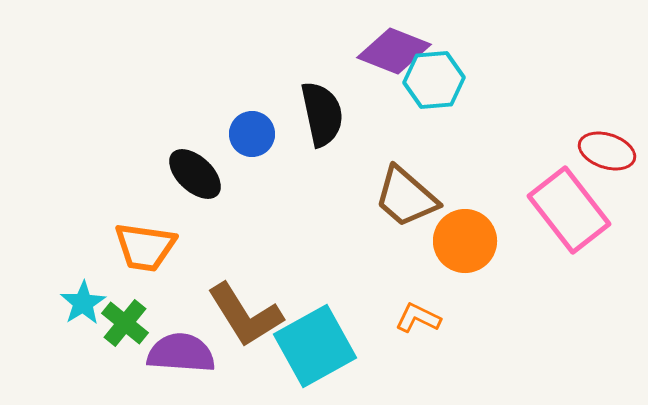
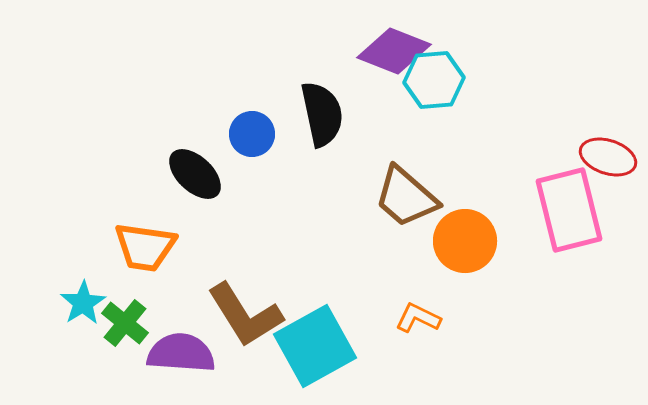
red ellipse: moved 1 px right, 6 px down
pink rectangle: rotated 24 degrees clockwise
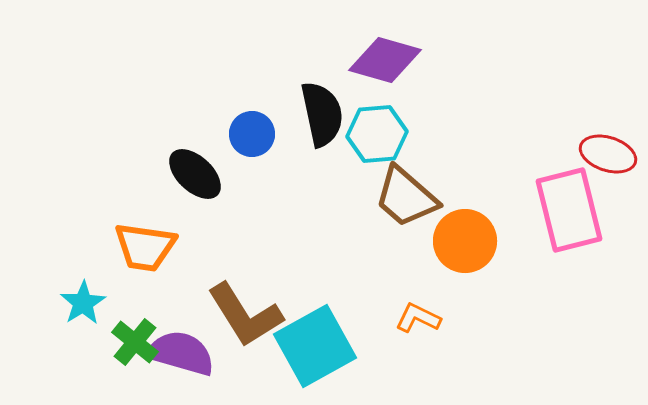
purple diamond: moved 9 px left, 9 px down; rotated 6 degrees counterclockwise
cyan hexagon: moved 57 px left, 54 px down
red ellipse: moved 3 px up
green cross: moved 10 px right, 19 px down
purple semicircle: rotated 12 degrees clockwise
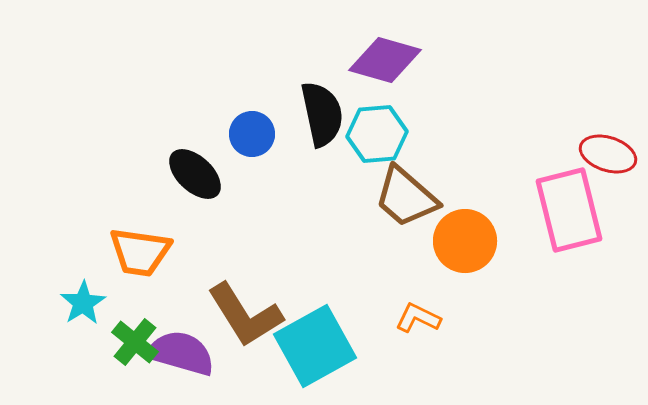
orange trapezoid: moved 5 px left, 5 px down
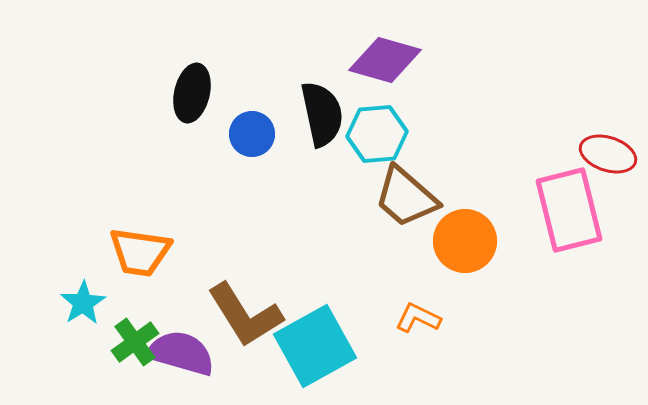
black ellipse: moved 3 px left, 81 px up; rotated 60 degrees clockwise
green cross: rotated 15 degrees clockwise
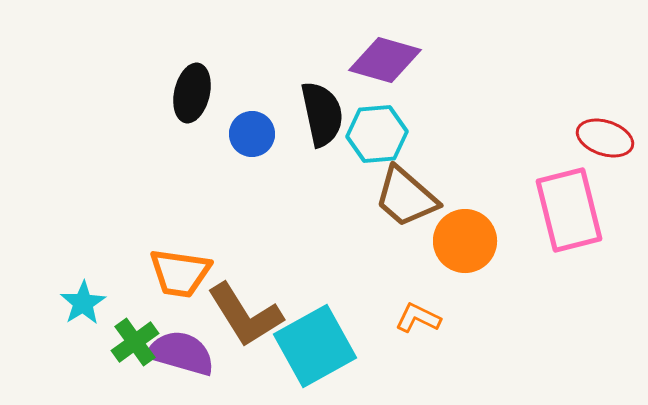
red ellipse: moved 3 px left, 16 px up
orange trapezoid: moved 40 px right, 21 px down
